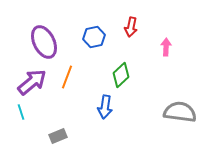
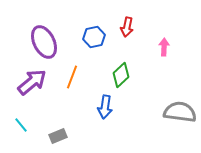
red arrow: moved 4 px left
pink arrow: moved 2 px left
orange line: moved 5 px right
cyan line: moved 13 px down; rotated 21 degrees counterclockwise
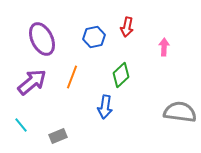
purple ellipse: moved 2 px left, 3 px up
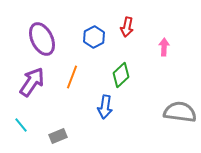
blue hexagon: rotated 15 degrees counterclockwise
purple arrow: rotated 16 degrees counterclockwise
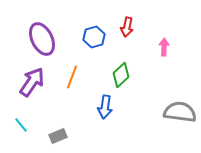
blue hexagon: rotated 10 degrees clockwise
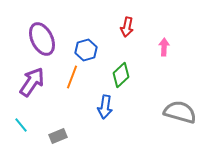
blue hexagon: moved 8 px left, 13 px down
gray semicircle: rotated 8 degrees clockwise
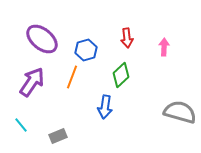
red arrow: moved 11 px down; rotated 18 degrees counterclockwise
purple ellipse: rotated 24 degrees counterclockwise
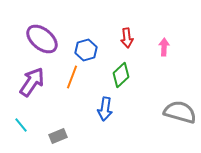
blue arrow: moved 2 px down
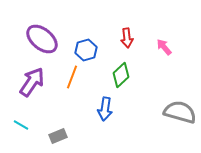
pink arrow: rotated 42 degrees counterclockwise
cyan line: rotated 21 degrees counterclockwise
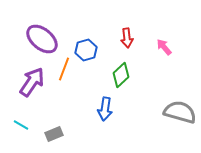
orange line: moved 8 px left, 8 px up
gray rectangle: moved 4 px left, 2 px up
